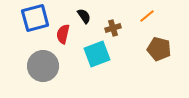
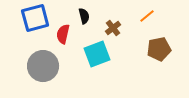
black semicircle: rotated 21 degrees clockwise
brown cross: rotated 21 degrees counterclockwise
brown pentagon: rotated 25 degrees counterclockwise
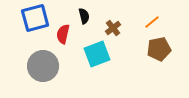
orange line: moved 5 px right, 6 px down
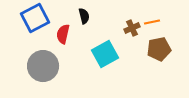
blue square: rotated 12 degrees counterclockwise
orange line: rotated 28 degrees clockwise
brown cross: moved 19 px right; rotated 14 degrees clockwise
cyan square: moved 8 px right; rotated 8 degrees counterclockwise
